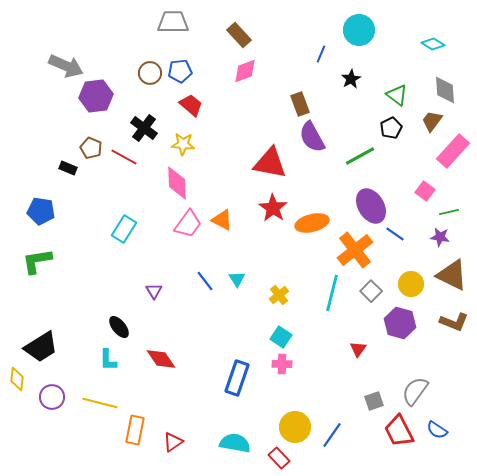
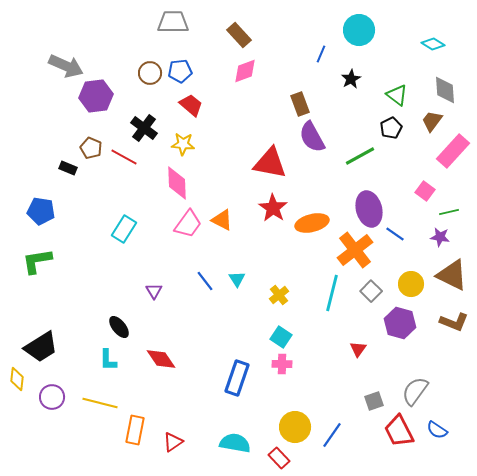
purple ellipse at (371, 206): moved 2 px left, 3 px down; rotated 16 degrees clockwise
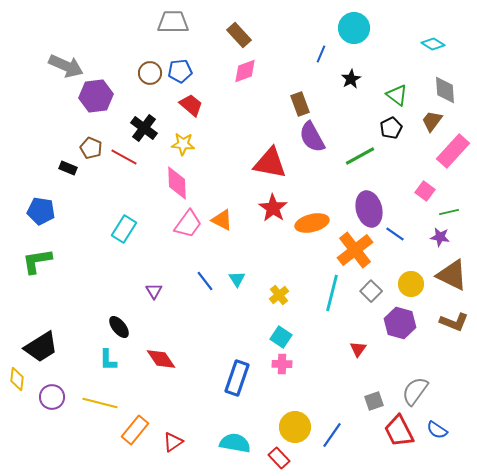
cyan circle at (359, 30): moved 5 px left, 2 px up
orange rectangle at (135, 430): rotated 28 degrees clockwise
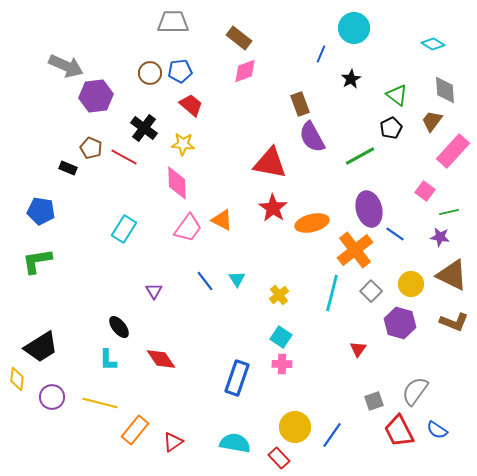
brown rectangle at (239, 35): moved 3 px down; rotated 10 degrees counterclockwise
pink trapezoid at (188, 224): moved 4 px down
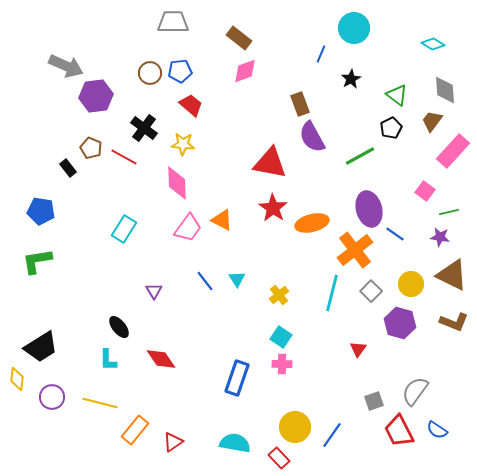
black rectangle at (68, 168): rotated 30 degrees clockwise
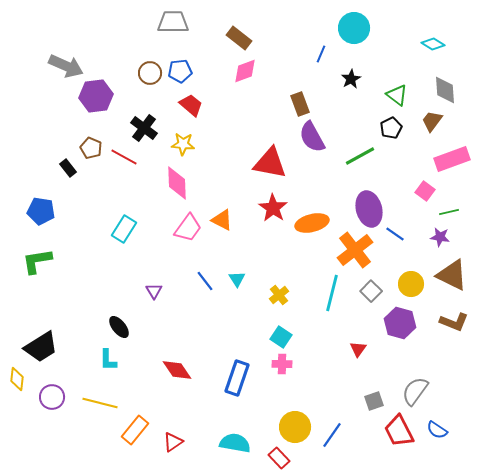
pink rectangle at (453, 151): moved 1 px left, 8 px down; rotated 28 degrees clockwise
red diamond at (161, 359): moved 16 px right, 11 px down
